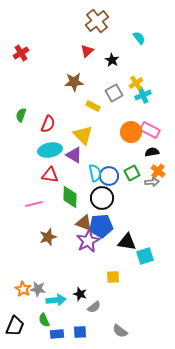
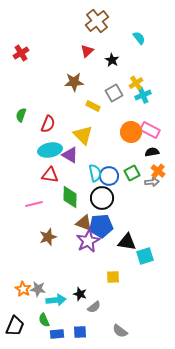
purple triangle at (74, 155): moved 4 px left
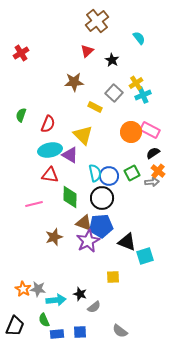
gray square at (114, 93): rotated 18 degrees counterclockwise
yellow rectangle at (93, 106): moved 2 px right, 1 px down
black semicircle at (152, 152): moved 1 px right, 1 px down; rotated 24 degrees counterclockwise
brown star at (48, 237): moved 6 px right
black triangle at (127, 242): rotated 12 degrees clockwise
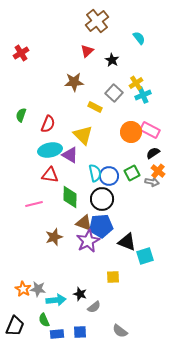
gray arrow at (152, 182): rotated 16 degrees clockwise
black circle at (102, 198): moved 1 px down
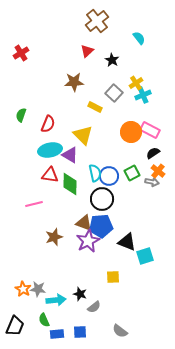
green diamond at (70, 197): moved 13 px up
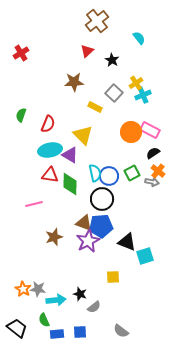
black trapezoid at (15, 326): moved 2 px right, 2 px down; rotated 75 degrees counterclockwise
gray semicircle at (120, 331): moved 1 px right
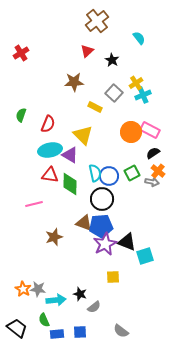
purple star at (88, 241): moved 17 px right, 3 px down
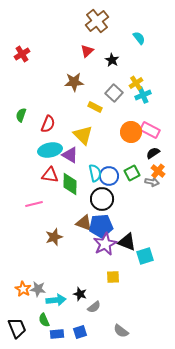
red cross at (21, 53): moved 1 px right, 1 px down
black trapezoid at (17, 328): rotated 30 degrees clockwise
blue square at (80, 332): rotated 16 degrees counterclockwise
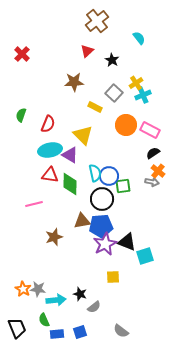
red cross at (22, 54): rotated 14 degrees counterclockwise
orange circle at (131, 132): moved 5 px left, 7 px up
green square at (132, 173): moved 9 px left, 13 px down; rotated 21 degrees clockwise
brown triangle at (84, 223): moved 2 px left, 2 px up; rotated 30 degrees counterclockwise
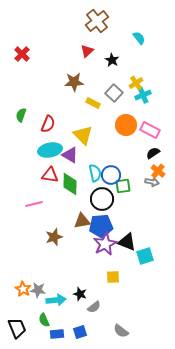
yellow rectangle at (95, 107): moved 2 px left, 4 px up
blue circle at (109, 176): moved 2 px right, 1 px up
gray star at (38, 289): moved 1 px down
